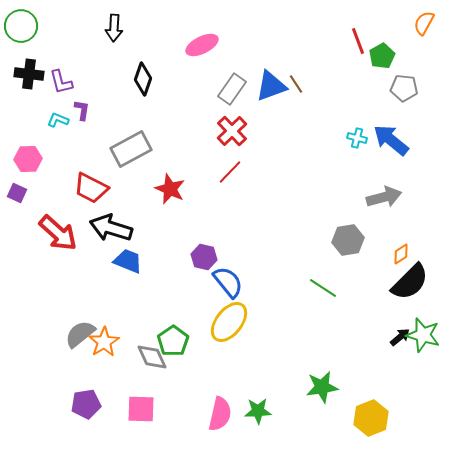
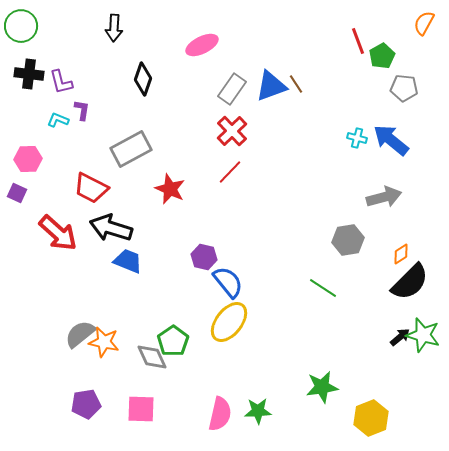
orange star at (104, 342): rotated 28 degrees counterclockwise
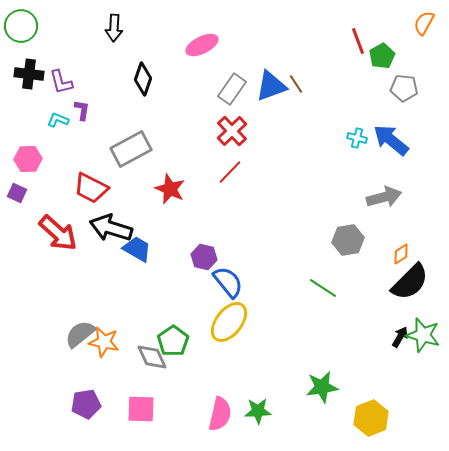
blue trapezoid at (128, 261): moved 9 px right, 12 px up; rotated 8 degrees clockwise
black arrow at (400, 337): rotated 20 degrees counterclockwise
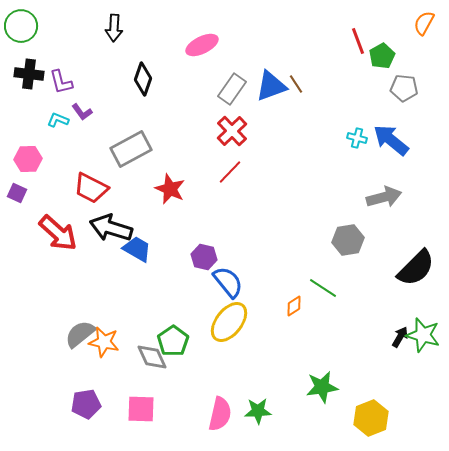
purple L-shape at (82, 110): moved 2 px down; rotated 135 degrees clockwise
orange diamond at (401, 254): moved 107 px left, 52 px down
black semicircle at (410, 282): moved 6 px right, 14 px up
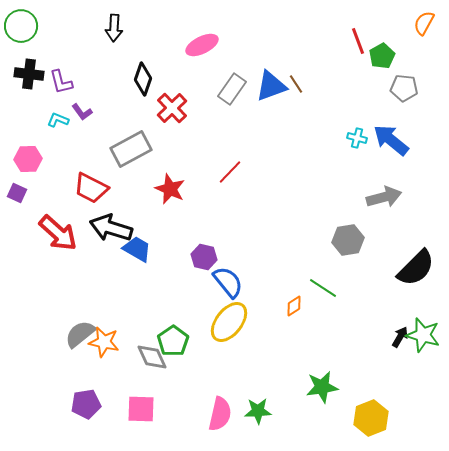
red cross at (232, 131): moved 60 px left, 23 px up
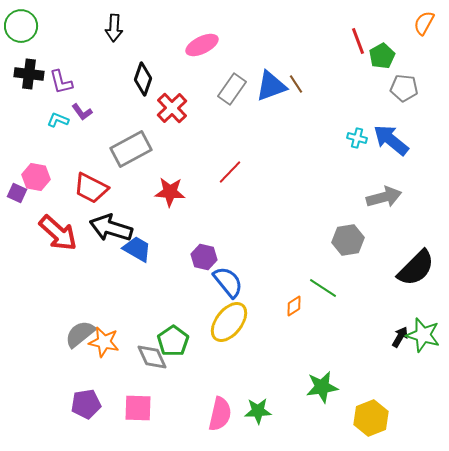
pink hexagon at (28, 159): moved 8 px right, 18 px down; rotated 12 degrees clockwise
red star at (170, 189): moved 3 px down; rotated 20 degrees counterclockwise
pink square at (141, 409): moved 3 px left, 1 px up
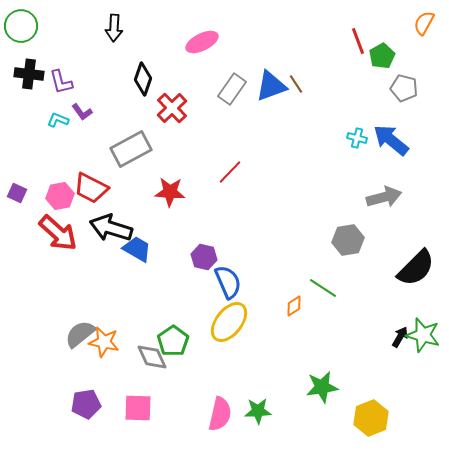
pink ellipse at (202, 45): moved 3 px up
gray pentagon at (404, 88): rotated 8 degrees clockwise
pink hexagon at (36, 177): moved 24 px right, 19 px down; rotated 20 degrees counterclockwise
blue semicircle at (228, 282): rotated 16 degrees clockwise
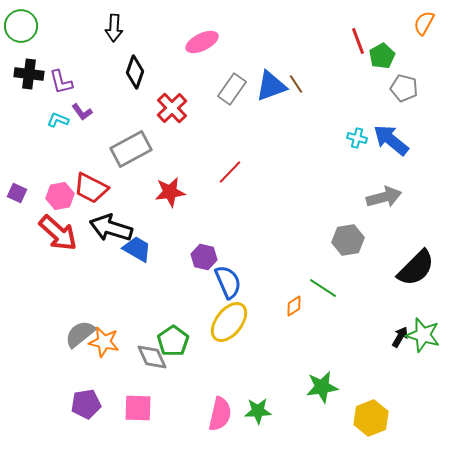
black diamond at (143, 79): moved 8 px left, 7 px up
red star at (170, 192): rotated 12 degrees counterclockwise
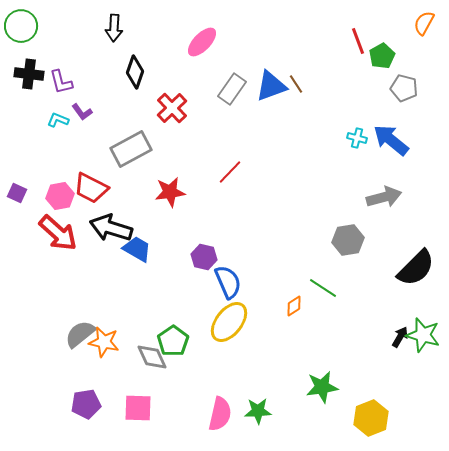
pink ellipse at (202, 42): rotated 20 degrees counterclockwise
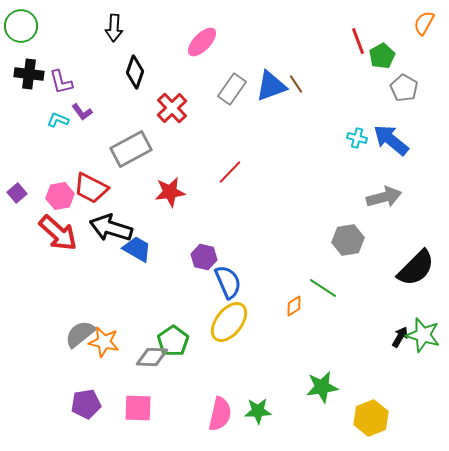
gray pentagon at (404, 88): rotated 16 degrees clockwise
purple square at (17, 193): rotated 24 degrees clockwise
gray diamond at (152, 357): rotated 64 degrees counterclockwise
